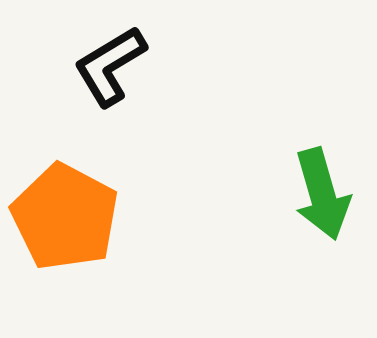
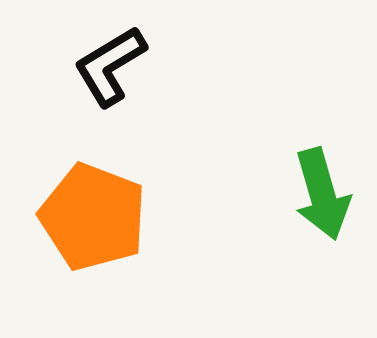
orange pentagon: moved 28 px right; rotated 7 degrees counterclockwise
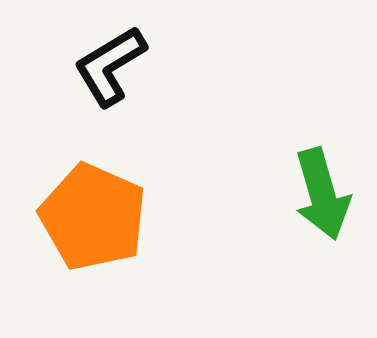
orange pentagon: rotated 3 degrees clockwise
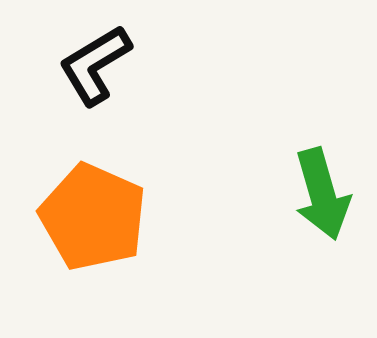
black L-shape: moved 15 px left, 1 px up
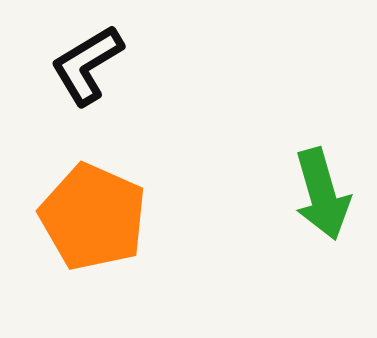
black L-shape: moved 8 px left
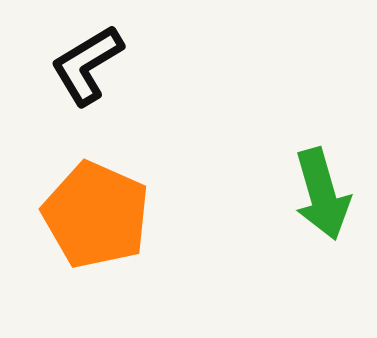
orange pentagon: moved 3 px right, 2 px up
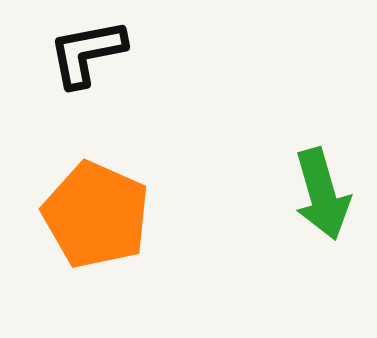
black L-shape: moved 12 px up; rotated 20 degrees clockwise
